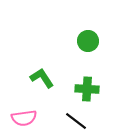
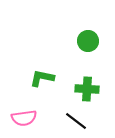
green L-shape: rotated 45 degrees counterclockwise
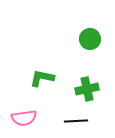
green circle: moved 2 px right, 2 px up
green cross: rotated 15 degrees counterclockwise
black line: rotated 40 degrees counterclockwise
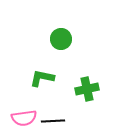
green circle: moved 29 px left
black line: moved 23 px left
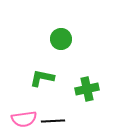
pink semicircle: moved 1 px down
